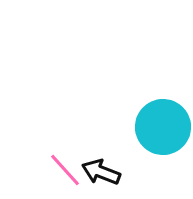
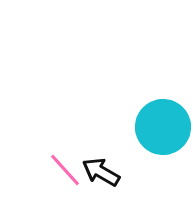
black arrow: rotated 9 degrees clockwise
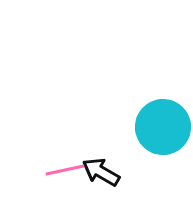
pink line: rotated 60 degrees counterclockwise
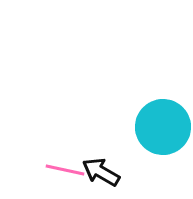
pink line: rotated 24 degrees clockwise
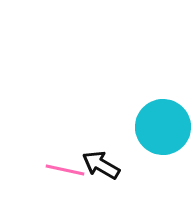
black arrow: moved 7 px up
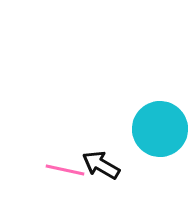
cyan circle: moved 3 px left, 2 px down
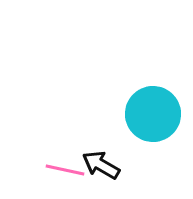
cyan circle: moved 7 px left, 15 px up
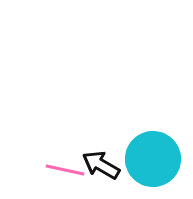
cyan circle: moved 45 px down
